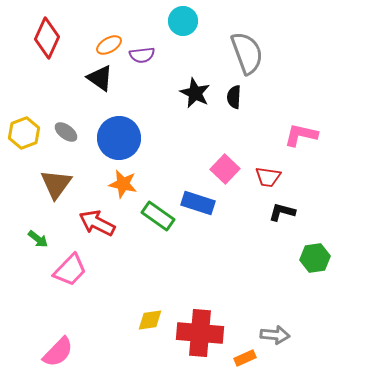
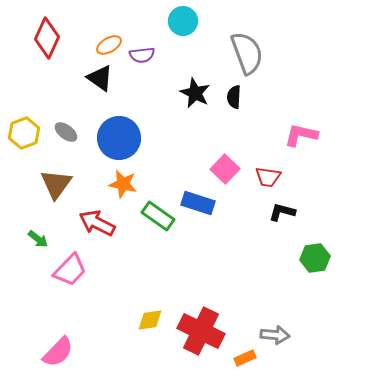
red cross: moved 1 px right, 2 px up; rotated 21 degrees clockwise
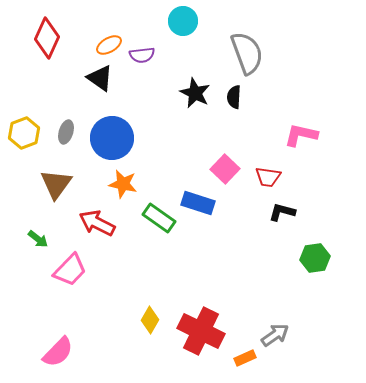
gray ellipse: rotated 70 degrees clockwise
blue circle: moved 7 px left
green rectangle: moved 1 px right, 2 px down
yellow diamond: rotated 52 degrees counterclockwise
gray arrow: rotated 40 degrees counterclockwise
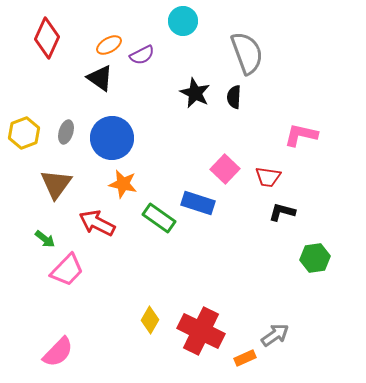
purple semicircle: rotated 20 degrees counterclockwise
green arrow: moved 7 px right
pink trapezoid: moved 3 px left
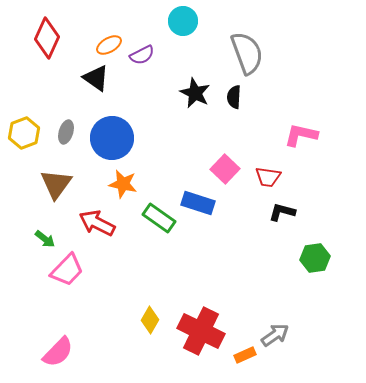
black triangle: moved 4 px left
orange rectangle: moved 3 px up
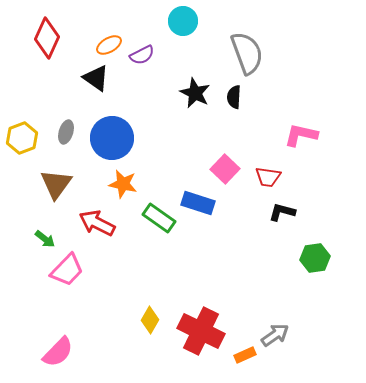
yellow hexagon: moved 2 px left, 5 px down
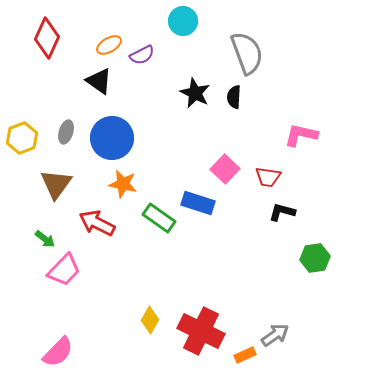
black triangle: moved 3 px right, 3 px down
pink trapezoid: moved 3 px left
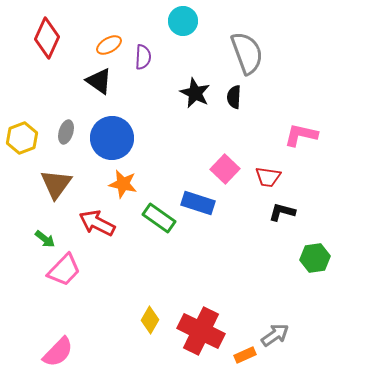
purple semicircle: moved 1 px right, 2 px down; rotated 60 degrees counterclockwise
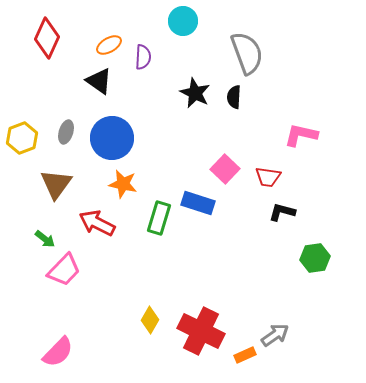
green rectangle: rotated 72 degrees clockwise
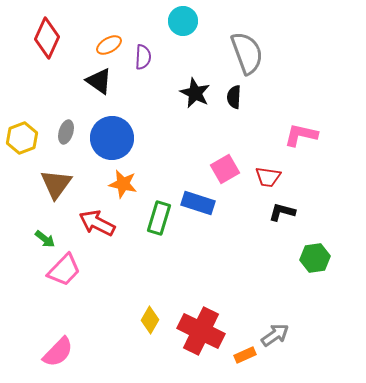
pink square: rotated 16 degrees clockwise
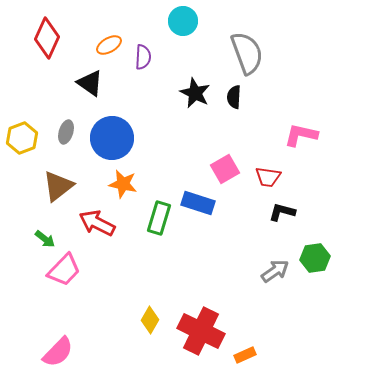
black triangle: moved 9 px left, 2 px down
brown triangle: moved 2 px right, 2 px down; rotated 16 degrees clockwise
gray arrow: moved 64 px up
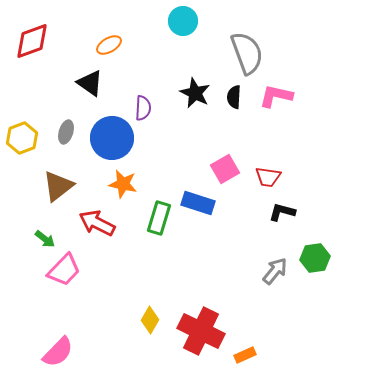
red diamond: moved 15 px left, 3 px down; rotated 45 degrees clockwise
purple semicircle: moved 51 px down
pink L-shape: moved 25 px left, 39 px up
gray arrow: rotated 16 degrees counterclockwise
